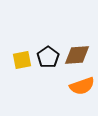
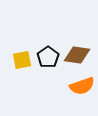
brown diamond: rotated 12 degrees clockwise
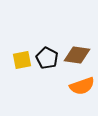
black pentagon: moved 1 px left, 1 px down; rotated 10 degrees counterclockwise
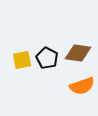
brown diamond: moved 1 px right, 2 px up
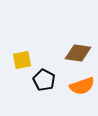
black pentagon: moved 3 px left, 22 px down
